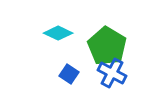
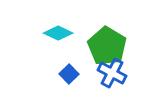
blue square: rotated 12 degrees clockwise
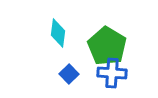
cyan diamond: rotated 72 degrees clockwise
blue cross: rotated 24 degrees counterclockwise
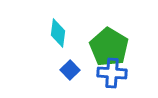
green pentagon: moved 2 px right, 1 px down
blue square: moved 1 px right, 4 px up
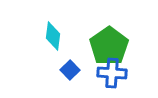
cyan diamond: moved 5 px left, 3 px down
green pentagon: moved 1 px up; rotated 6 degrees clockwise
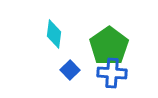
cyan diamond: moved 1 px right, 2 px up
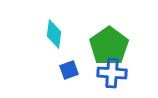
blue square: moved 1 px left; rotated 24 degrees clockwise
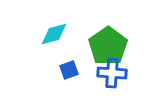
cyan diamond: rotated 68 degrees clockwise
green pentagon: moved 1 px left
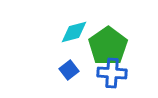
cyan diamond: moved 20 px right, 2 px up
blue square: rotated 18 degrees counterclockwise
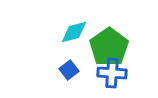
green pentagon: moved 1 px right, 1 px down
